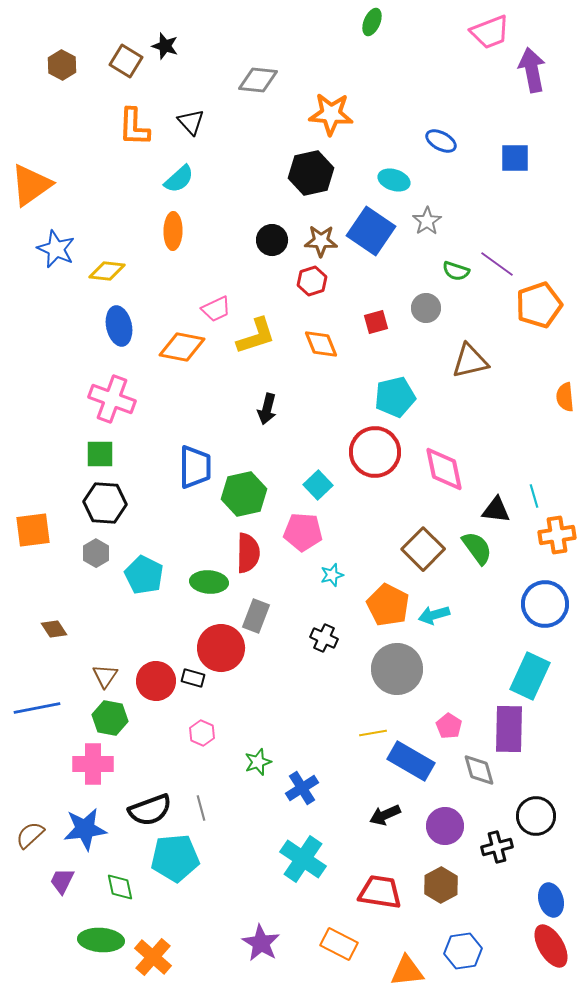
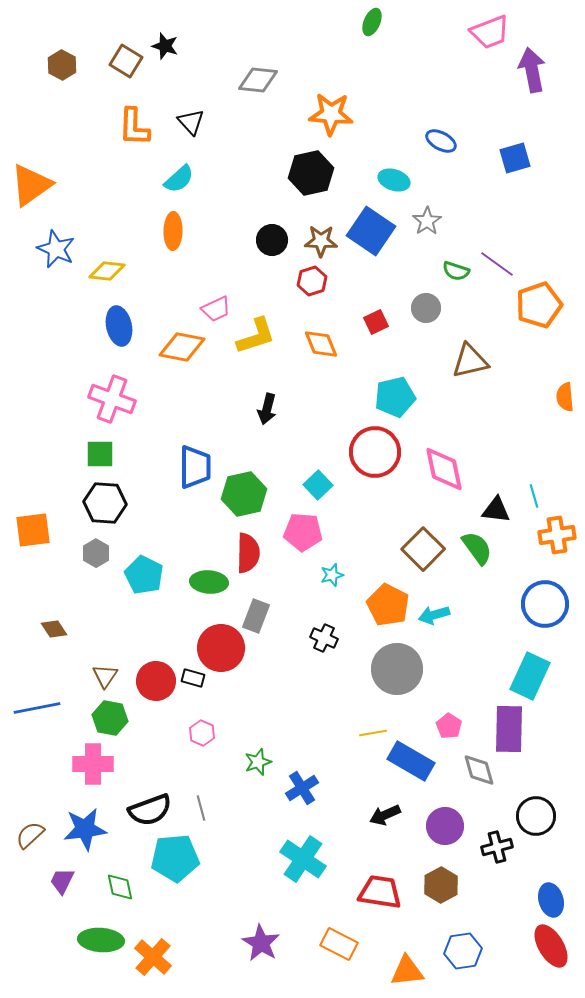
blue square at (515, 158): rotated 16 degrees counterclockwise
red square at (376, 322): rotated 10 degrees counterclockwise
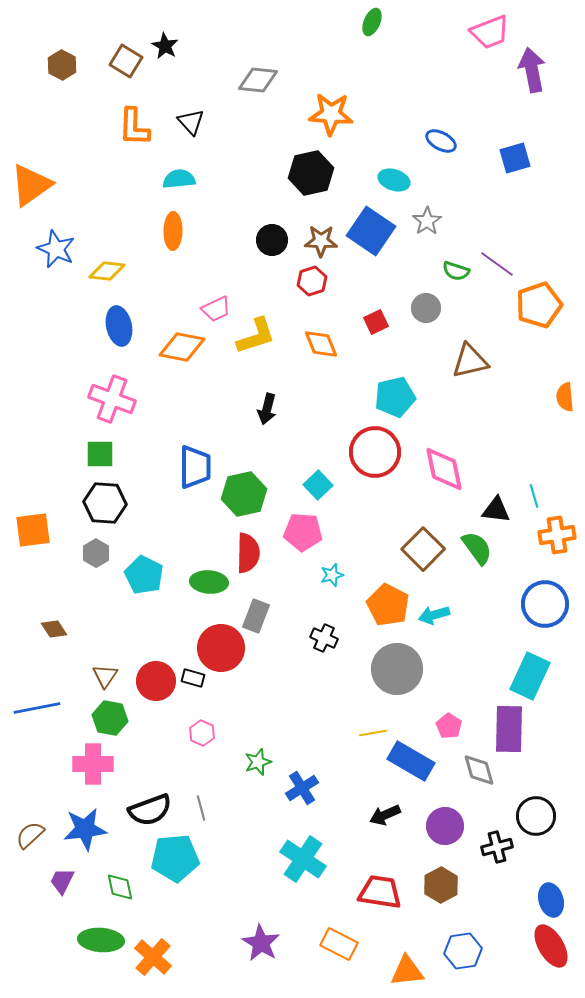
black star at (165, 46): rotated 12 degrees clockwise
cyan semicircle at (179, 179): rotated 144 degrees counterclockwise
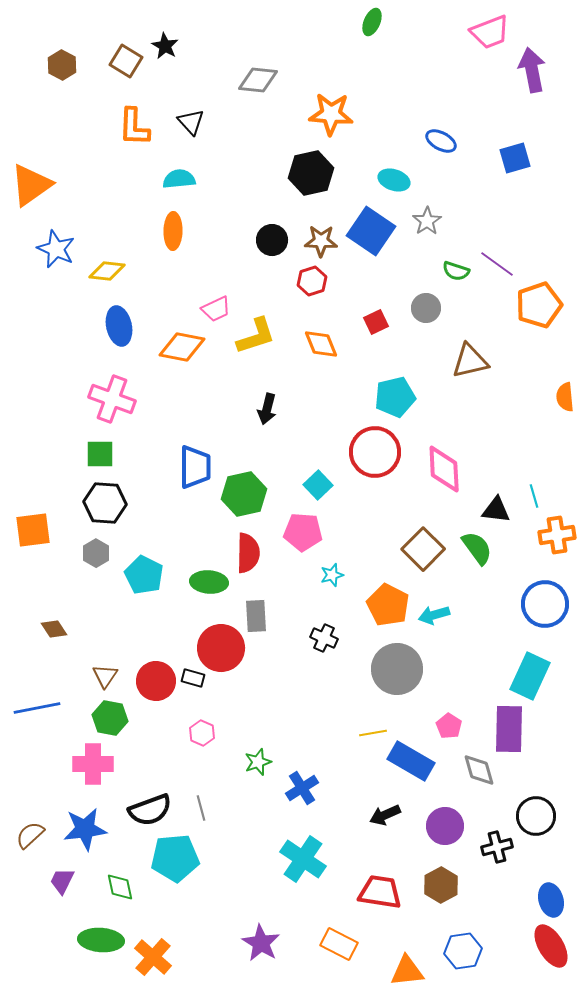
pink diamond at (444, 469): rotated 9 degrees clockwise
gray rectangle at (256, 616): rotated 24 degrees counterclockwise
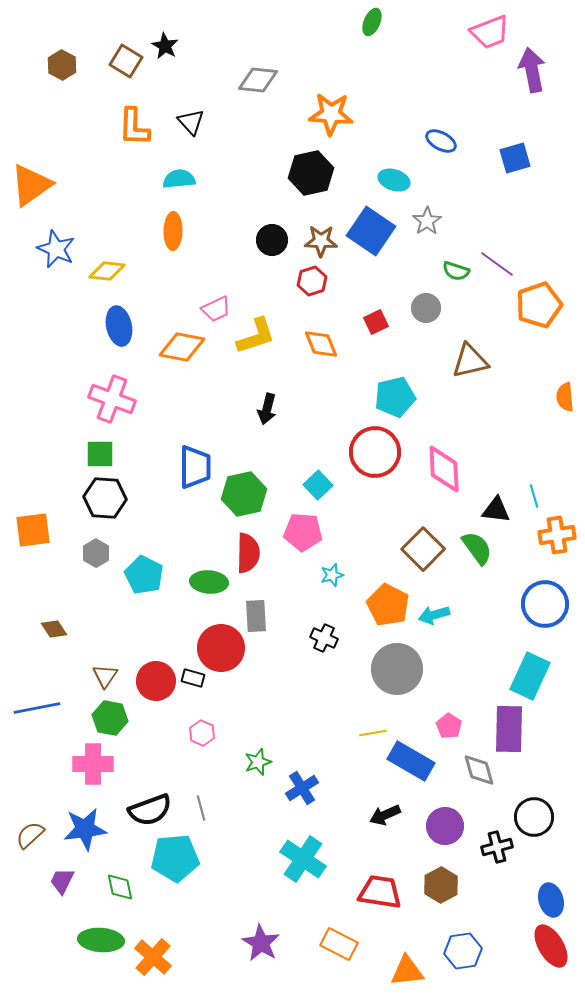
black hexagon at (105, 503): moved 5 px up
black circle at (536, 816): moved 2 px left, 1 px down
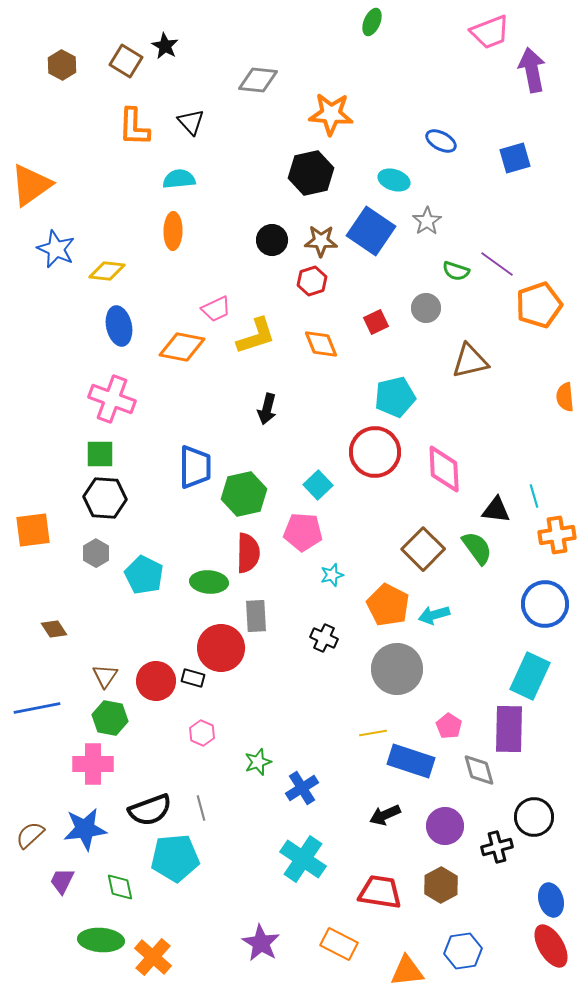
blue rectangle at (411, 761): rotated 12 degrees counterclockwise
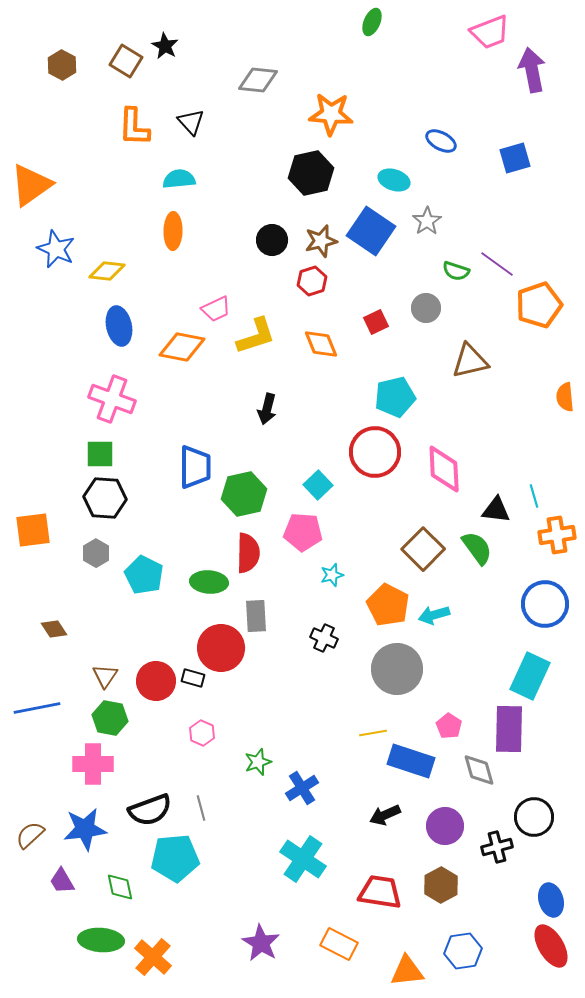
brown star at (321, 241): rotated 16 degrees counterclockwise
purple trapezoid at (62, 881): rotated 56 degrees counterclockwise
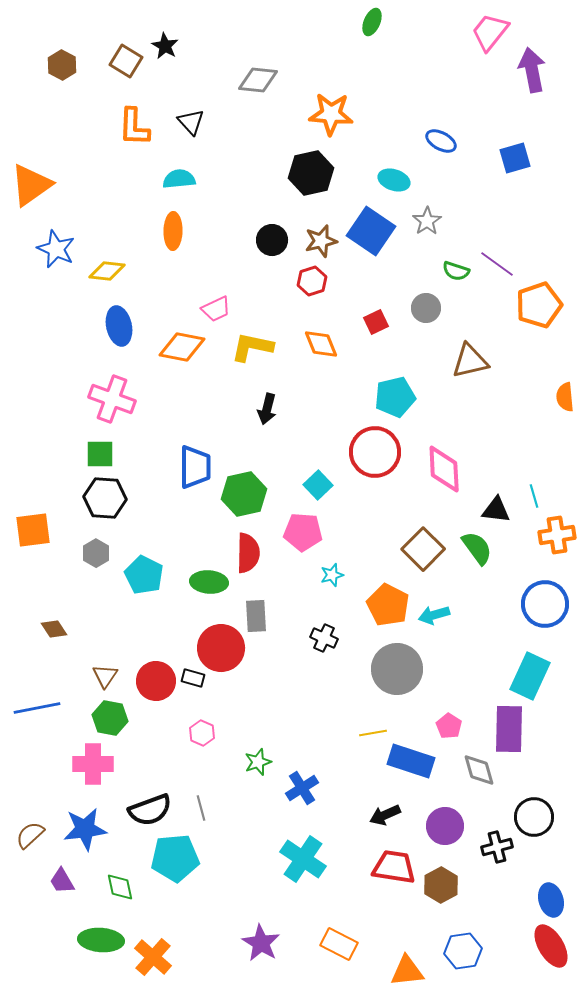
pink trapezoid at (490, 32): rotated 150 degrees clockwise
yellow L-shape at (256, 336): moved 4 px left, 11 px down; rotated 150 degrees counterclockwise
red trapezoid at (380, 892): moved 14 px right, 25 px up
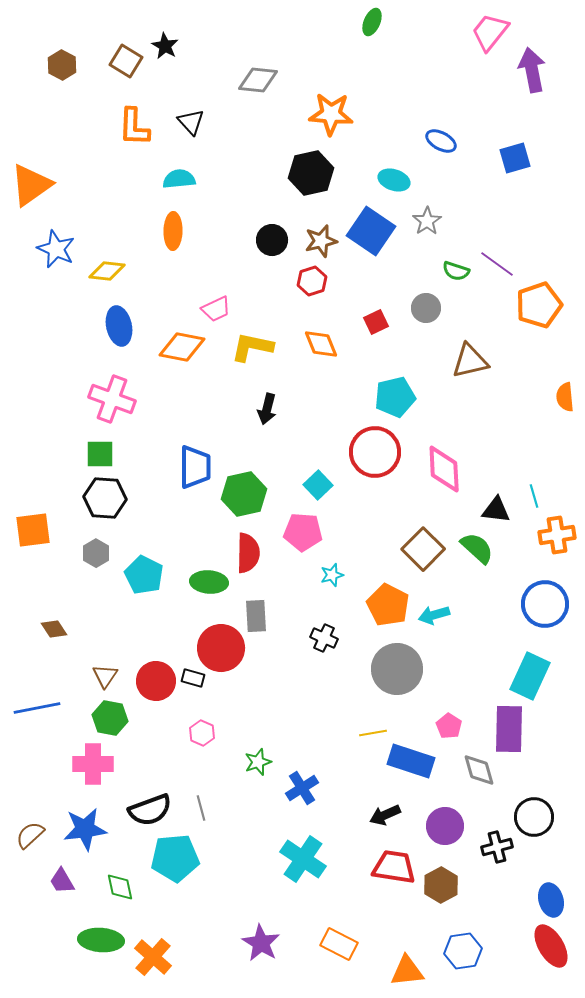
green semicircle at (477, 548): rotated 12 degrees counterclockwise
